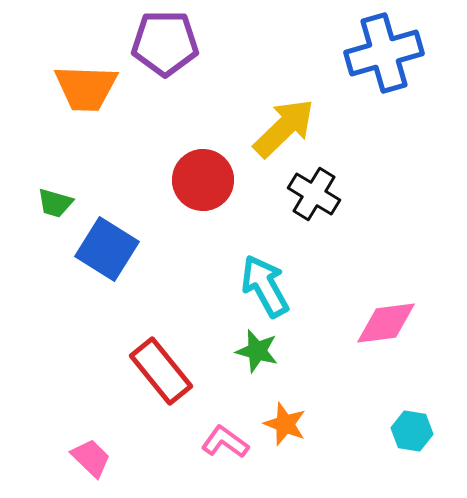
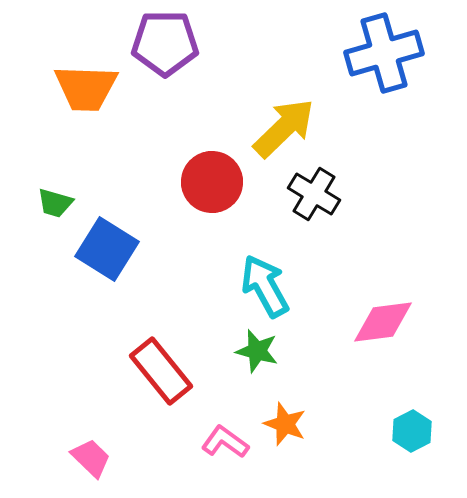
red circle: moved 9 px right, 2 px down
pink diamond: moved 3 px left, 1 px up
cyan hexagon: rotated 24 degrees clockwise
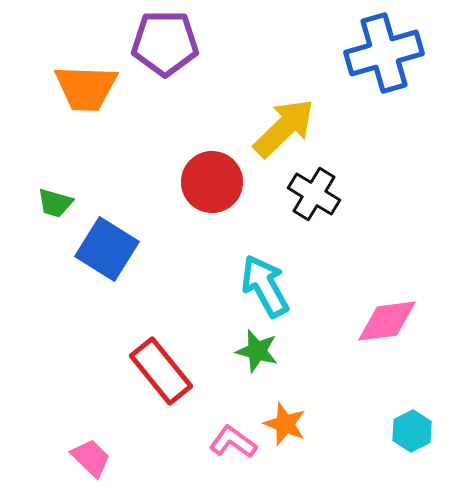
pink diamond: moved 4 px right, 1 px up
pink L-shape: moved 8 px right
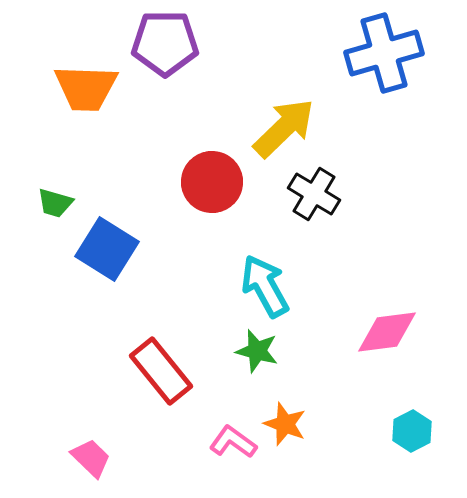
pink diamond: moved 11 px down
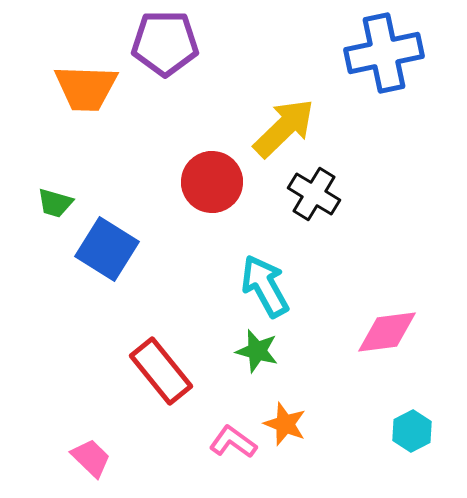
blue cross: rotated 4 degrees clockwise
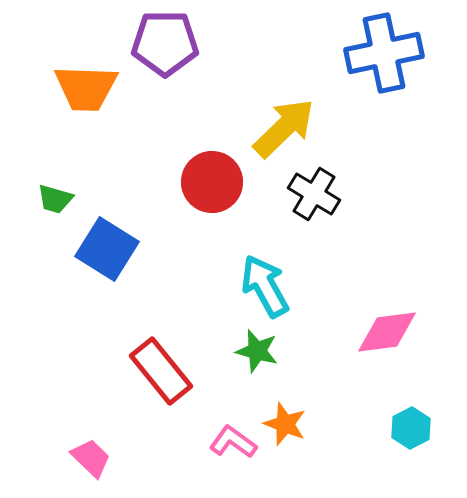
green trapezoid: moved 4 px up
cyan hexagon: moved 1 px left, 3 px up
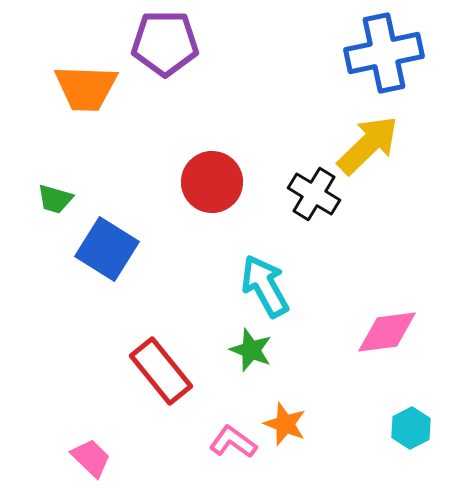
yellow arrow: moved 84 px right, 17 px down
green star: moved 6 px left, 1 px up; rotated 6 degrees clockwise
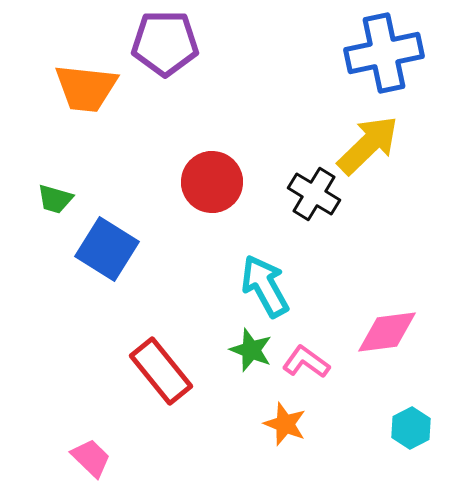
orange trapezoid: rotated 4 degrees clockwise
pink L-shape: moved 73 px right, 80 px up
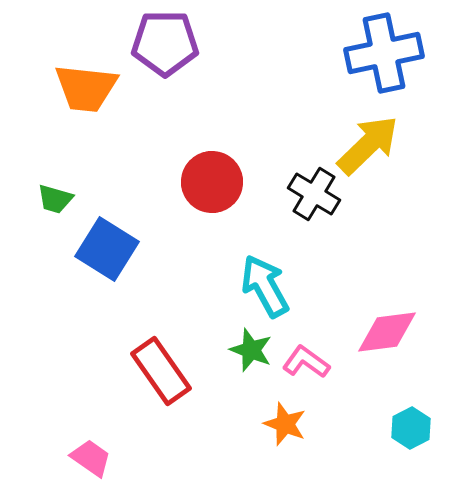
red rectangle: rotated 4 degrees clockwise
pink trapezoid: rotated 9 degrees counterclockwise
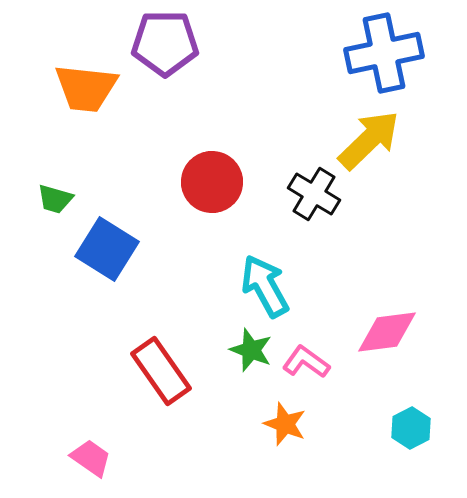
yellow arrow: moved 1 px right, 5 px up
